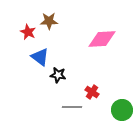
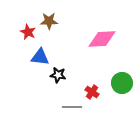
blue triangle: rotated 30 degrees counterclockwise
green circle: moved 27 px up
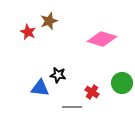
brown star: rotated 18 degrees counterclockwise
pink diamond: rotated 20 degrees clockwise
blue triangle: moved 31 px down
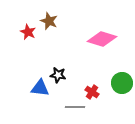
brown star: rotated 30 degrees counterclockwise
gray line: moved 3 px right
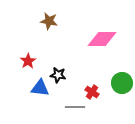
brown star: rotated 12 degrees counterclockwise
red star: moved 29 px down; rotated 14 degrees clockwise
pink diamond: rotated 16 degrees counterclockwise
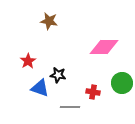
pink diamond: moved 2 px right, 8 px down
blue triangle: rotated 12 degrees clockwise
red cross: moved 1 px right; rotated 24 degrees counterclockwise
gray line: moved 5 px left
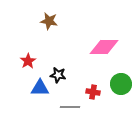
green circle: moved 1 px left, 1 px down
blue triangle: rotated 18 degrees counterclockwise
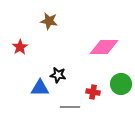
red star: moved 8 px left, 14 px up
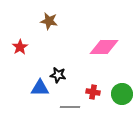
green circle: moved 1 px right, 10 px down
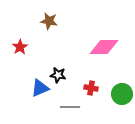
blue triangle: rotated 24 degrees counterclockwise
red cross: moved 2 px left, 4 px up
